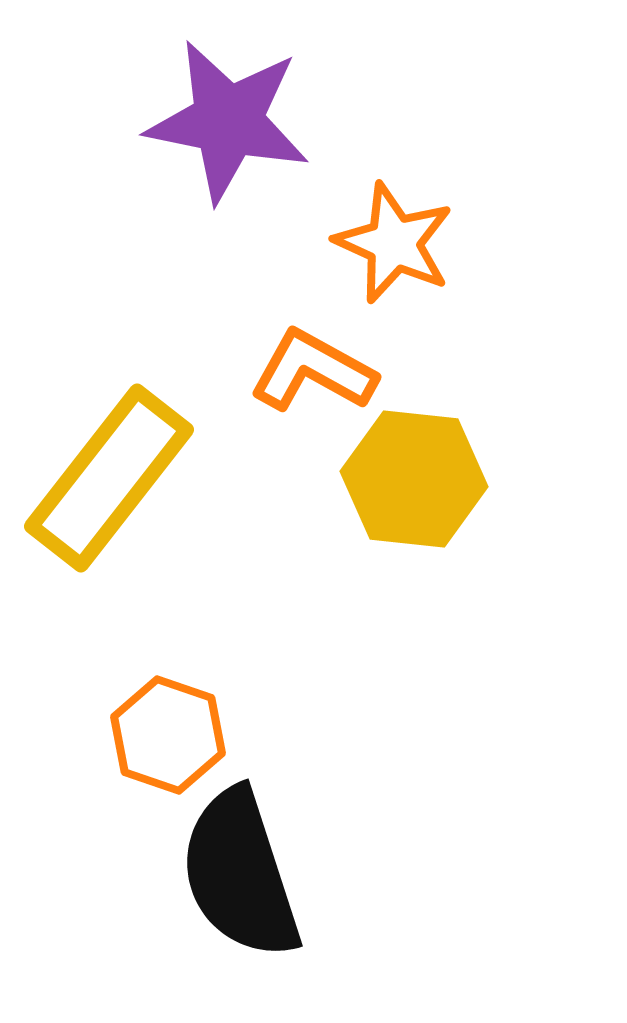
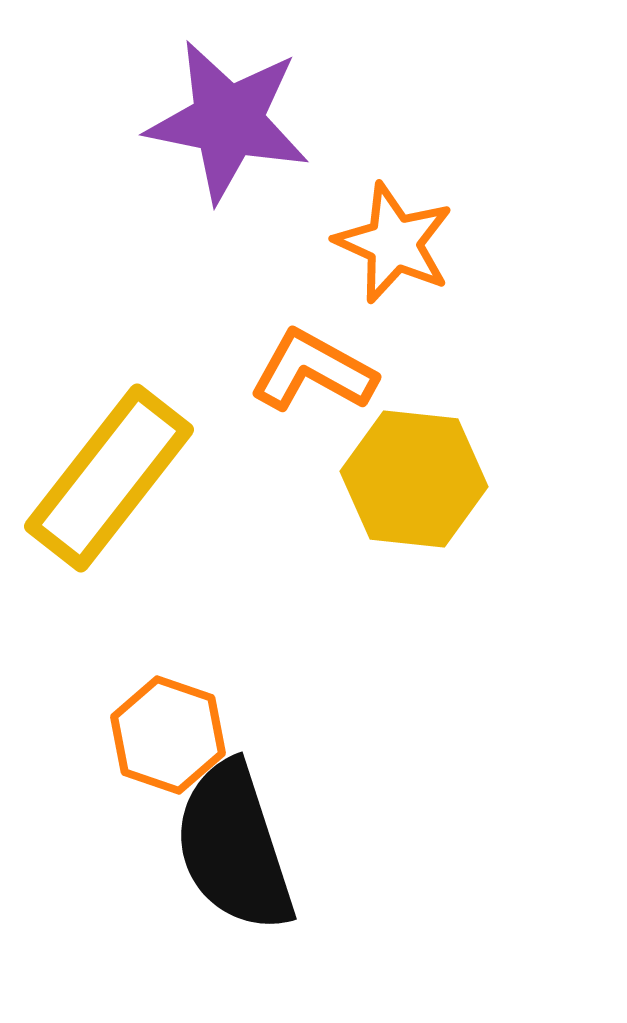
black semicircle: moved 6 px left, 27 px up
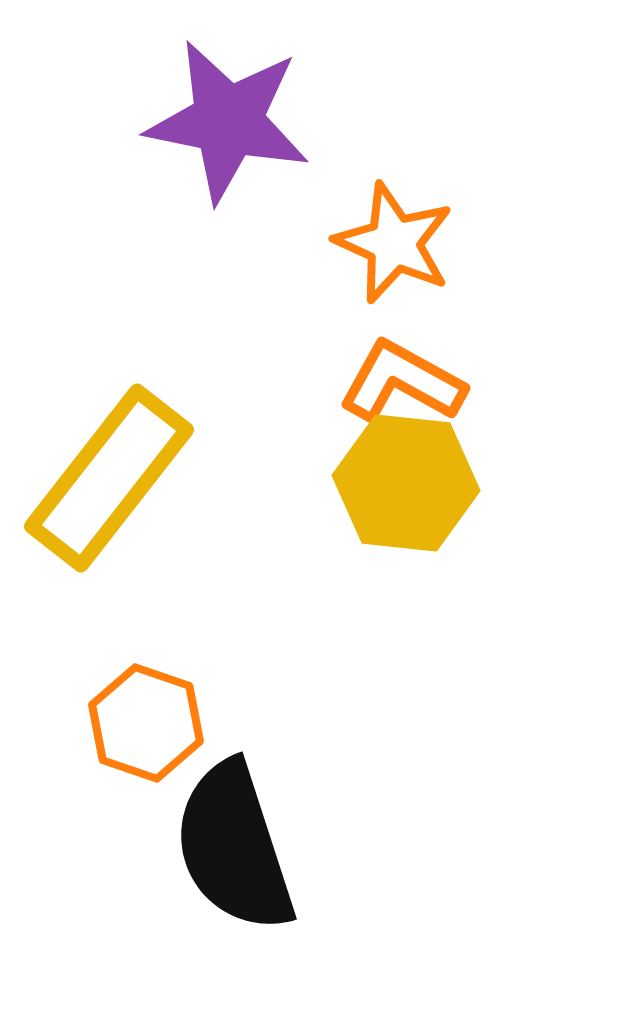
orange L-shape: moved 89 px right, 11 px down
yellow hexagon: moved 8 px left, 4 px down
orange hexagon: moved 22 px left, 12 px up
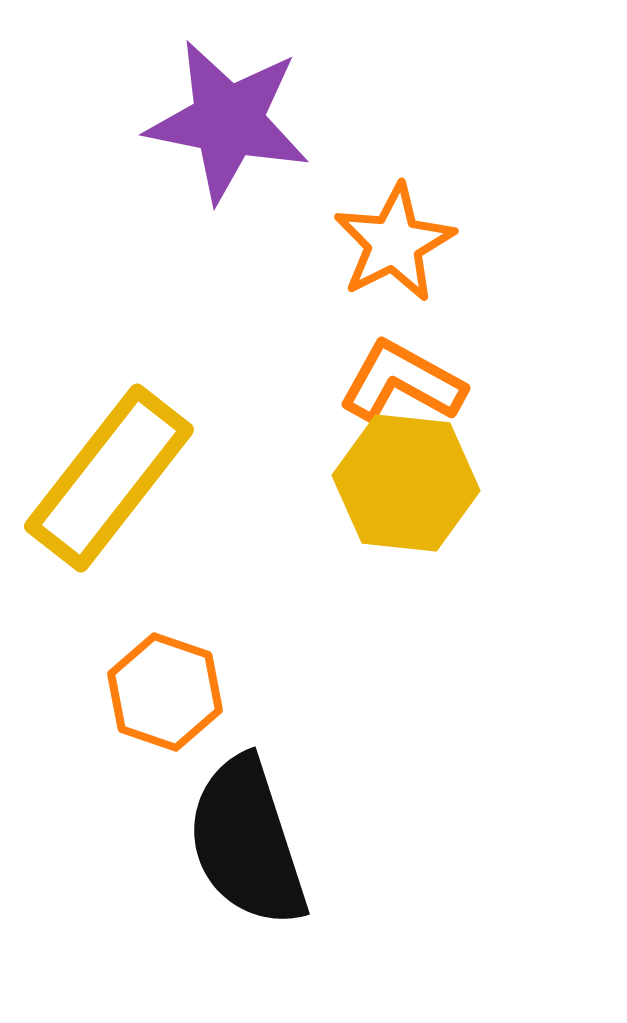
orange star: rotated 21 degrees clockwise
orange hexagon: moved 19 px right, 31 px up
black semicircle: moved 13 px right, 5 px up
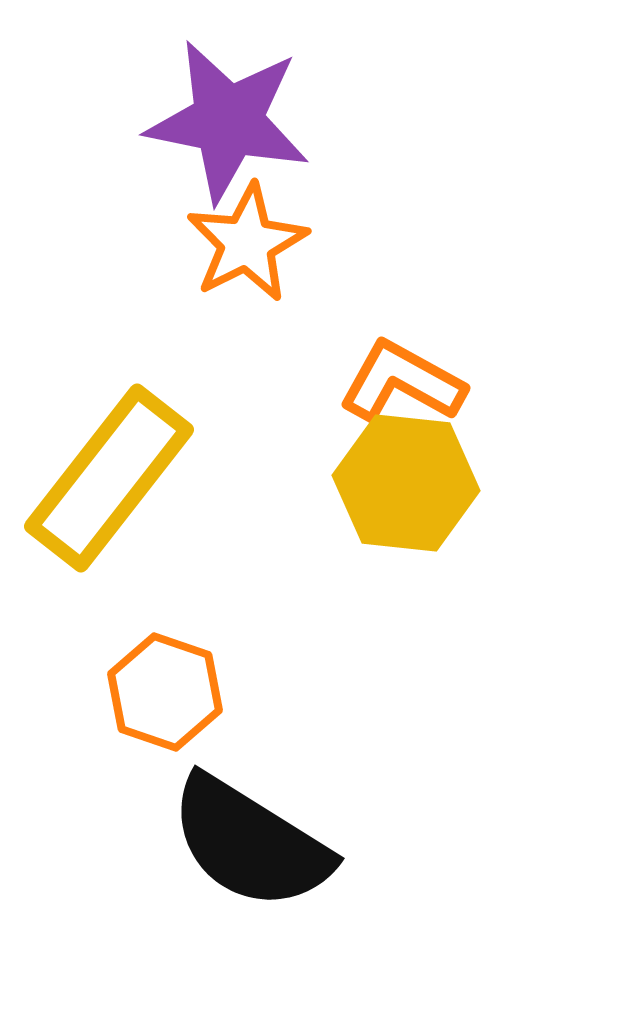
orange star: moved 147 px left
black semicircle: moved 3 px right, 1 px down; rotated 40 degrees counterclockwise
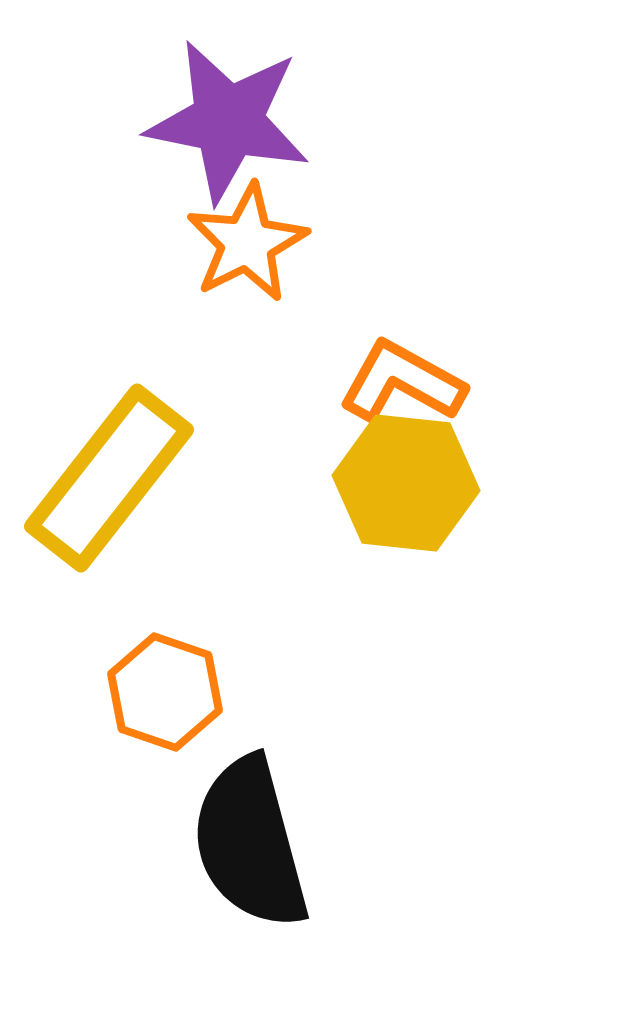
black semicircle: rotated 43 degrees clockwise
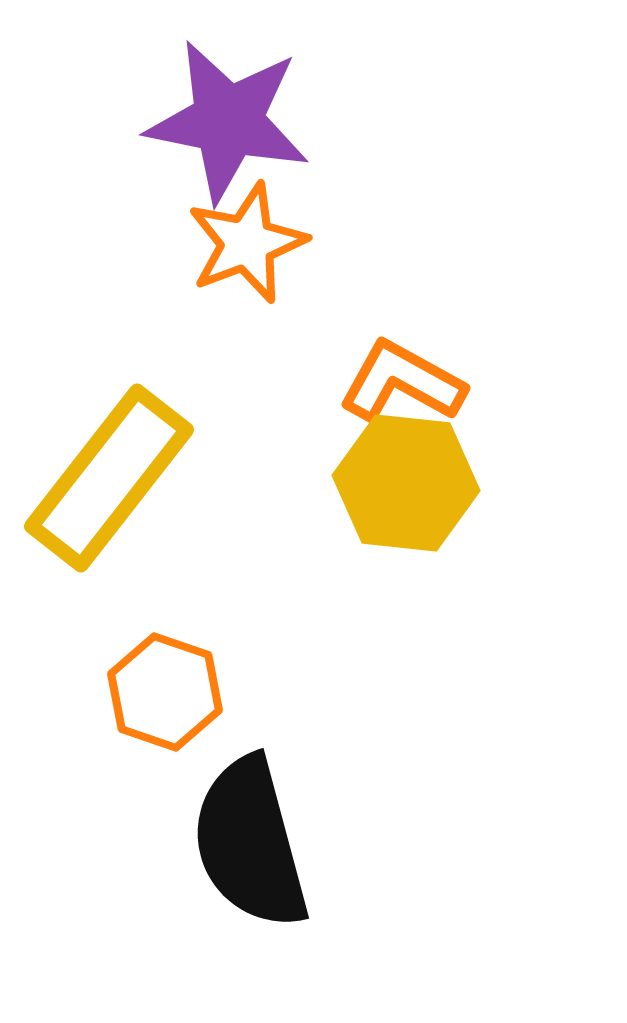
orange star: rotated 6 degrees clockwise
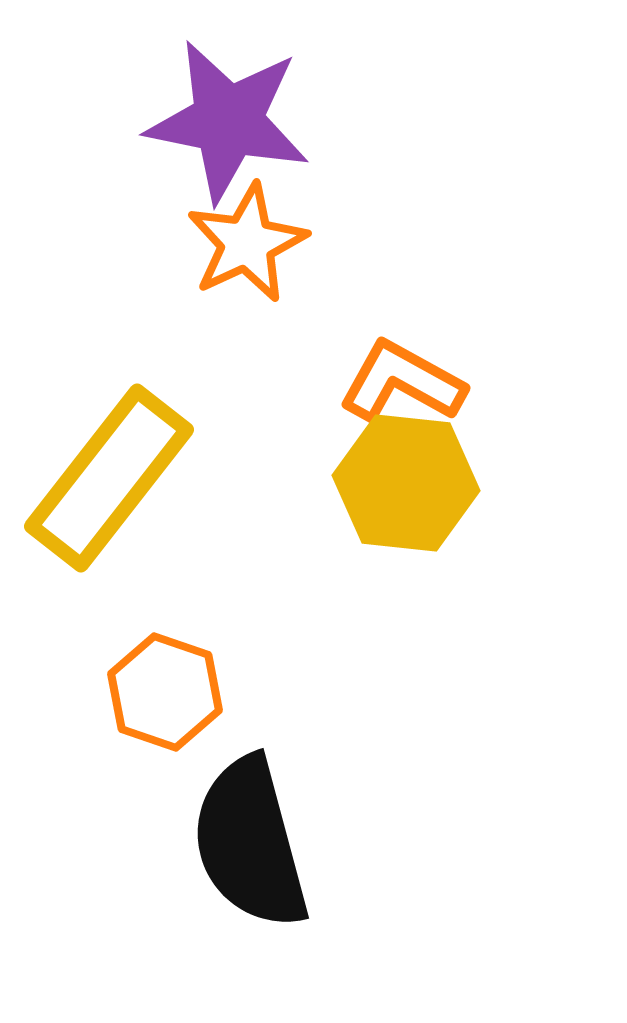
orange star: rotated 4 degrees counterclockwise
